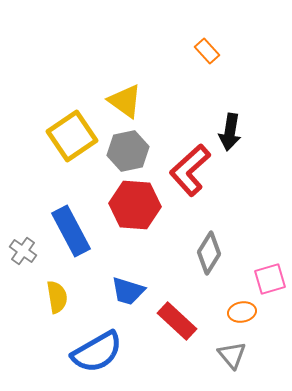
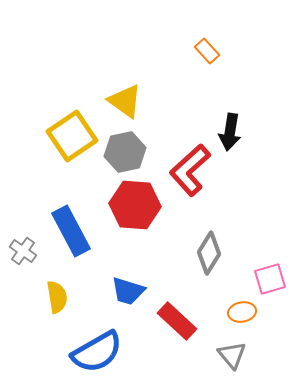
gray hexagon: moved 3 px left, 1 px down
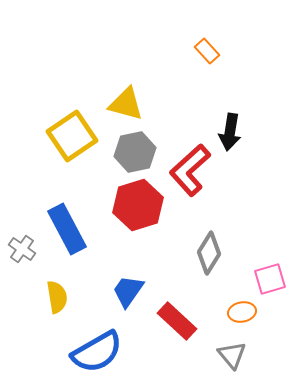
yellow triangle: moved 1 px right, 3 px down; rotated 21 degrees counterclockwise
gray hexagon: moved 10 px right
red hexagon: moved 3 px right; rotated 21 degrees counterclockwise
blue rectangle: moved 4 px left, 2 px up
gray cross: moved 1 px left, 2 px up
blue trapezoid: rotated 108 degrees clockwise
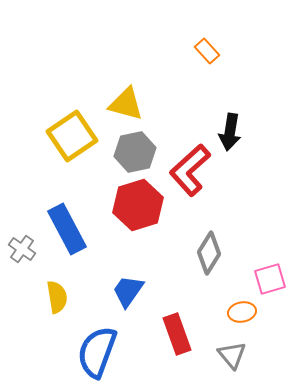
red rectangle: moved 13 px down; rotated 27 degrees clockwise
blue semicircle: rotated 140 degrees clockwise
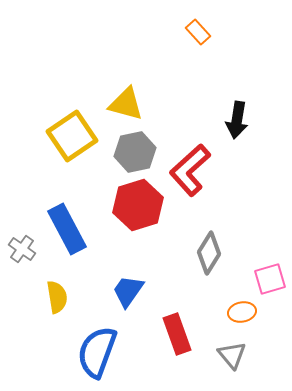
orange rectangle: moved 9 px left, 19 px up
black arrow: moved 7 px right, 12 px up
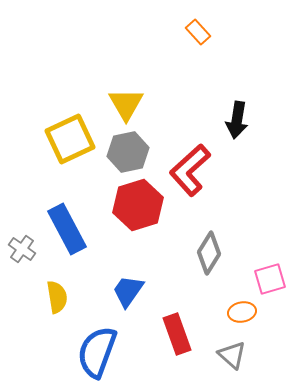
yellow triangle: rotated 45 degrees clockwise
yellow square: moved 2 px left, 3 px down; rotated 9 degrees clockwise
gray hexagon: moved 7 px left
gray triangle: rotated 8 degrees counterclockwise
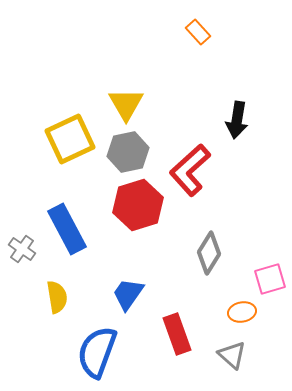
blue trapezoid: moved 3 px down
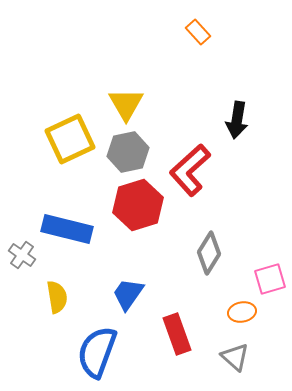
blue rectangle: rotated 48 degrees counterclockwise
gray cross: moved 6 px down
gray triangle: moved 3 px right, 2 px down
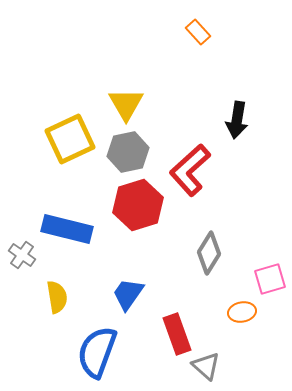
gray triangle: moved 29 px left, 9 px down
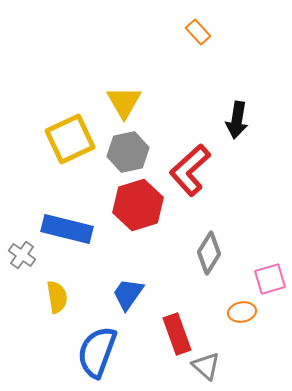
yellow triangle: moved 2 px left, 2 px up
